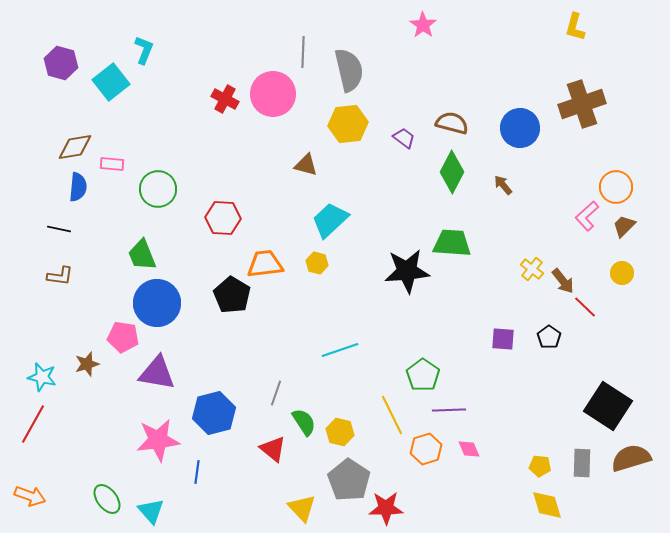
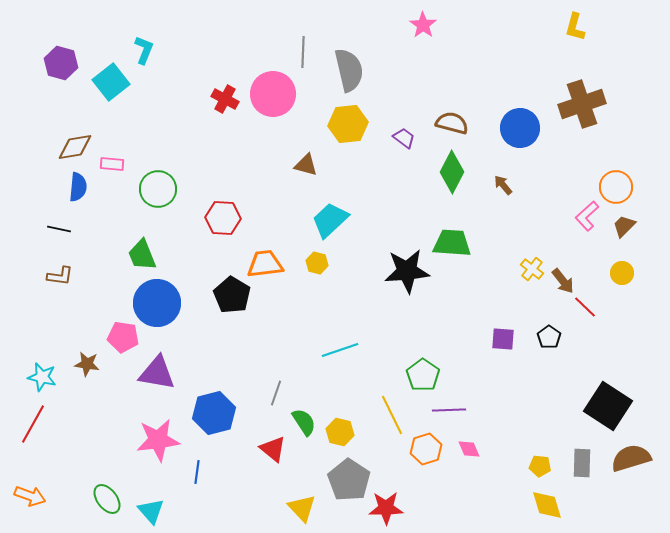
brown star at (87, 364): rotated 25 degrees clockwise
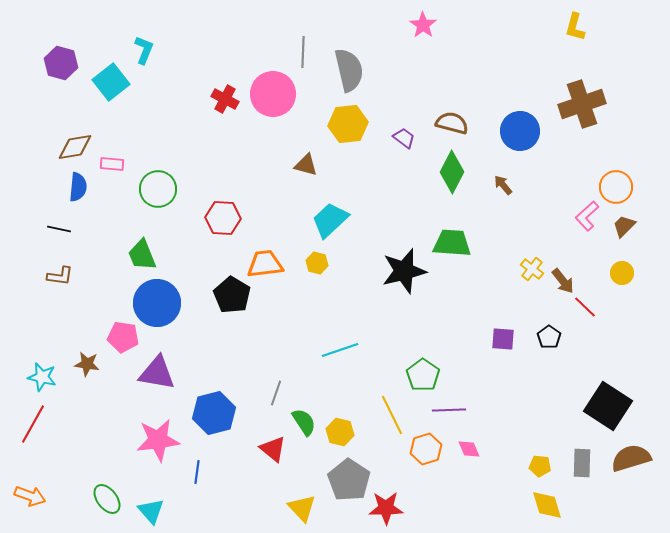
blue circle at (520, 128): moved 3 px down
black star at (407, 271): moved 3 px left; rotated 9 degrees counterclockwise
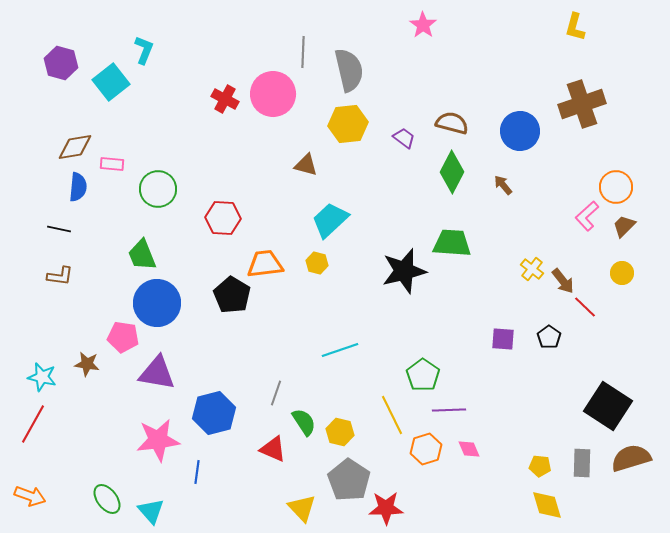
red triangle at (273, 449): rotated 16 degrees counterclockwise
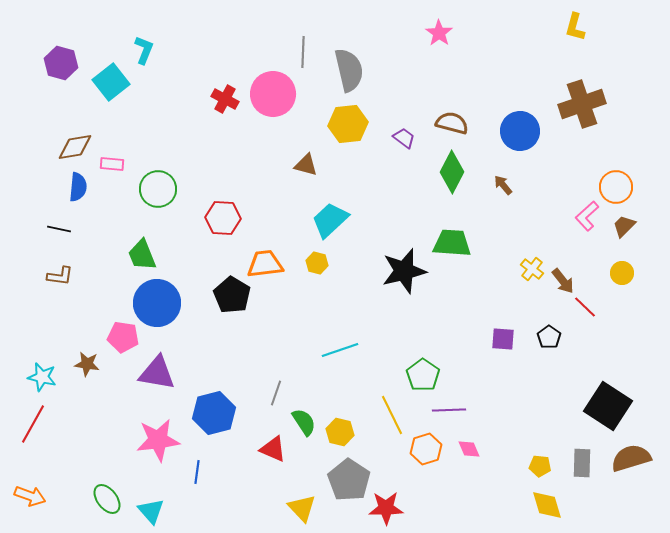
pink star at (423, 25): moved 16 px right, 8 px down
